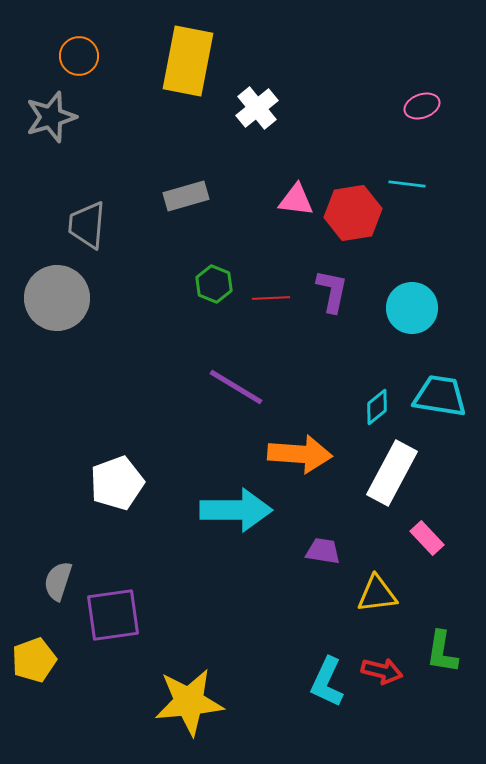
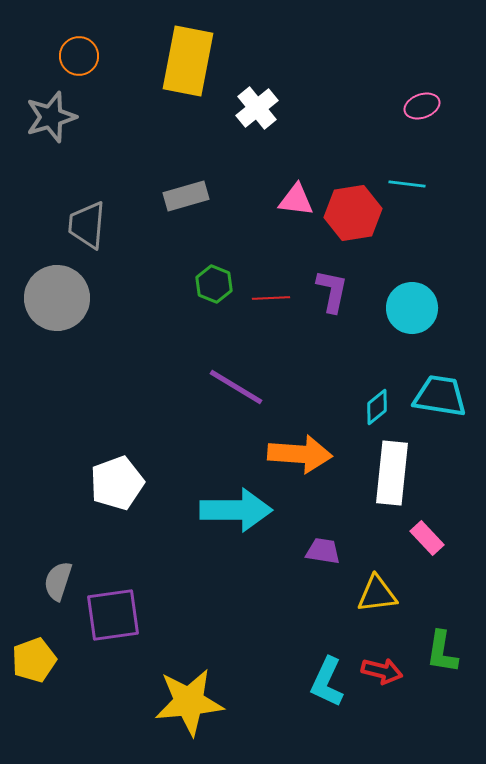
white rectangle: rotated 22 degrees counterclockwise
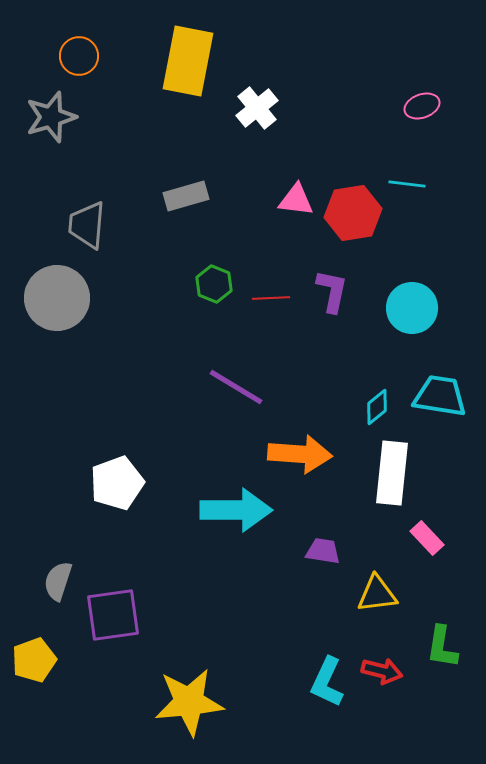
green L-shape: moved 5 px up
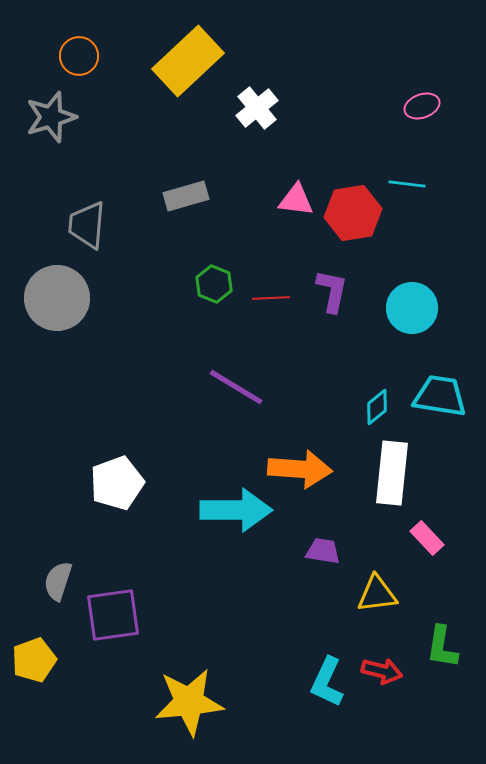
yellow rectangle: rotated 36 degrees clockwise
orange arrow: moved 15 px down
